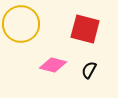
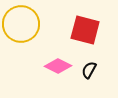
red square: moved 1 px down
pink diamond: moved 5 px right, 1 px down; rotated 12 degrees clockwise
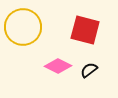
yellow circle: moved 2 px right, 3 px down
black semicircle: rotated 24 degrees clockwise
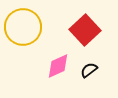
red square: rotated 32 degrees clockwise
pink diamond: rotated 52 degrees counterclockwise
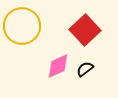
yellow circle: moved 1 px left, 1 px up
black semicircle: moved 4 px left, 1 px up
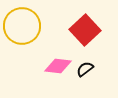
pink diamond: rotated 32 degrees clockwise
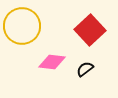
red square: moved 5 px right
pink diamond: moved 6 px left, 4 px up
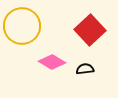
pink diamond: rotated 24 degrees clockwise
black semicircle: rotated 30 degrees clockwise
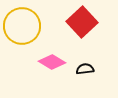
red square: moved 8 px left, 8 px up
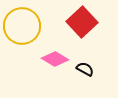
pink diamond: moved 3 px right, 3 px up
black semicircle: rotated 36 degrees clockwise
